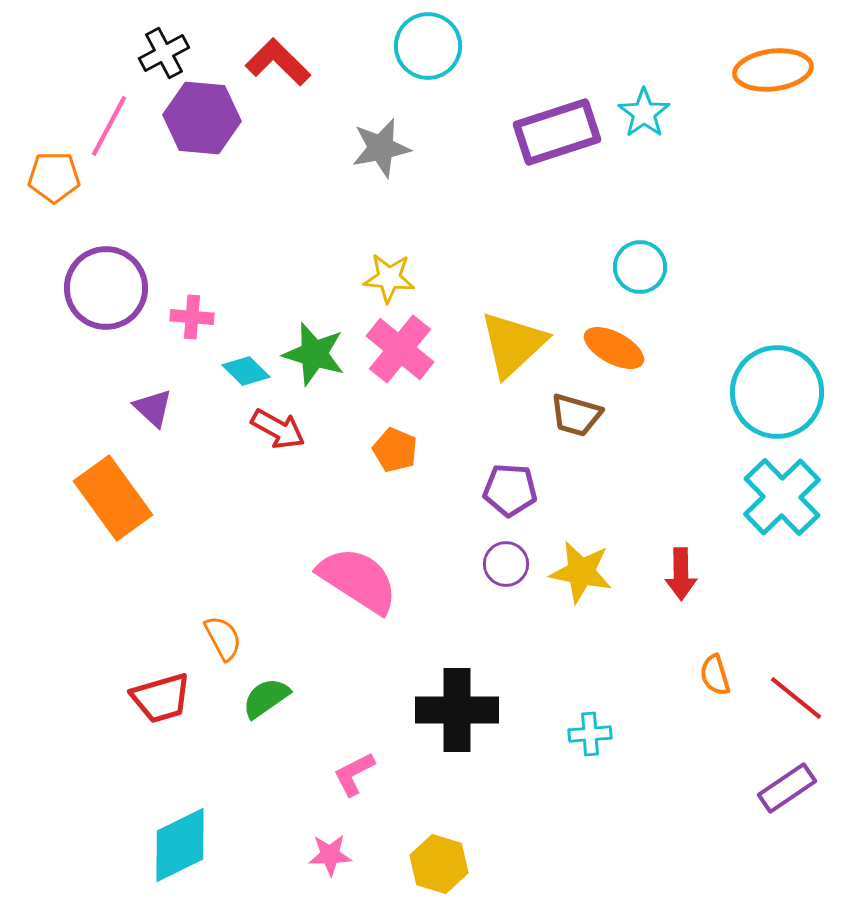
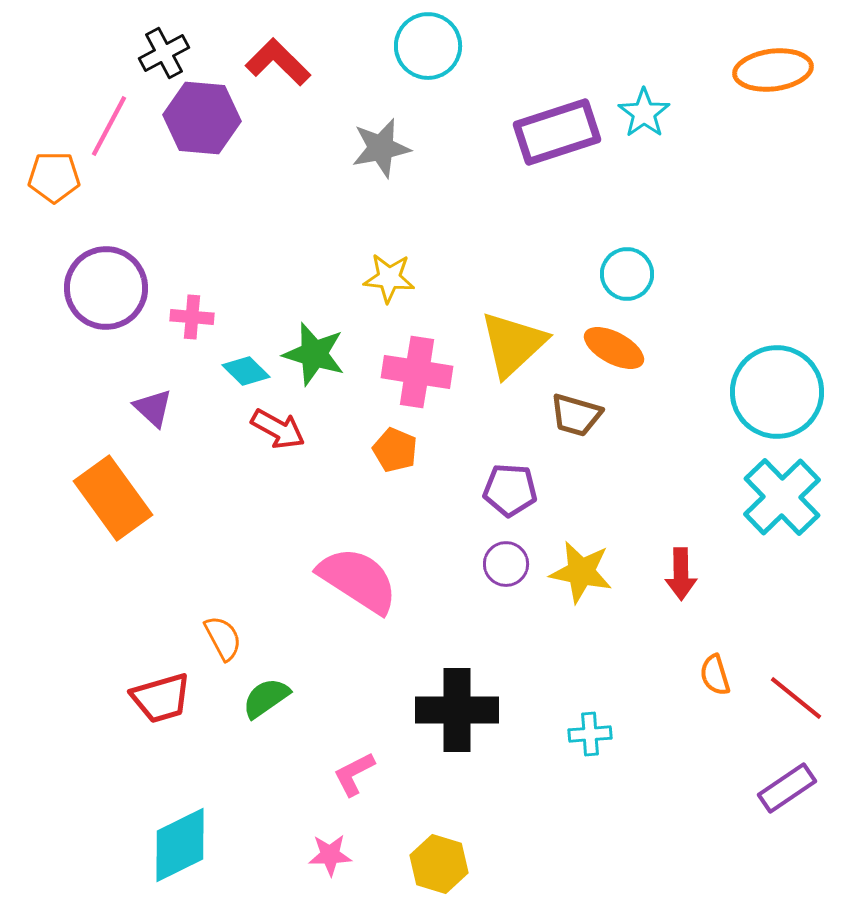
cyan circle at (640, 267): moved 13 px left, 7 px down
pink cross at (400, 349): moved 17 px right, 23 px down; rotated 30 degrees counterclockwise
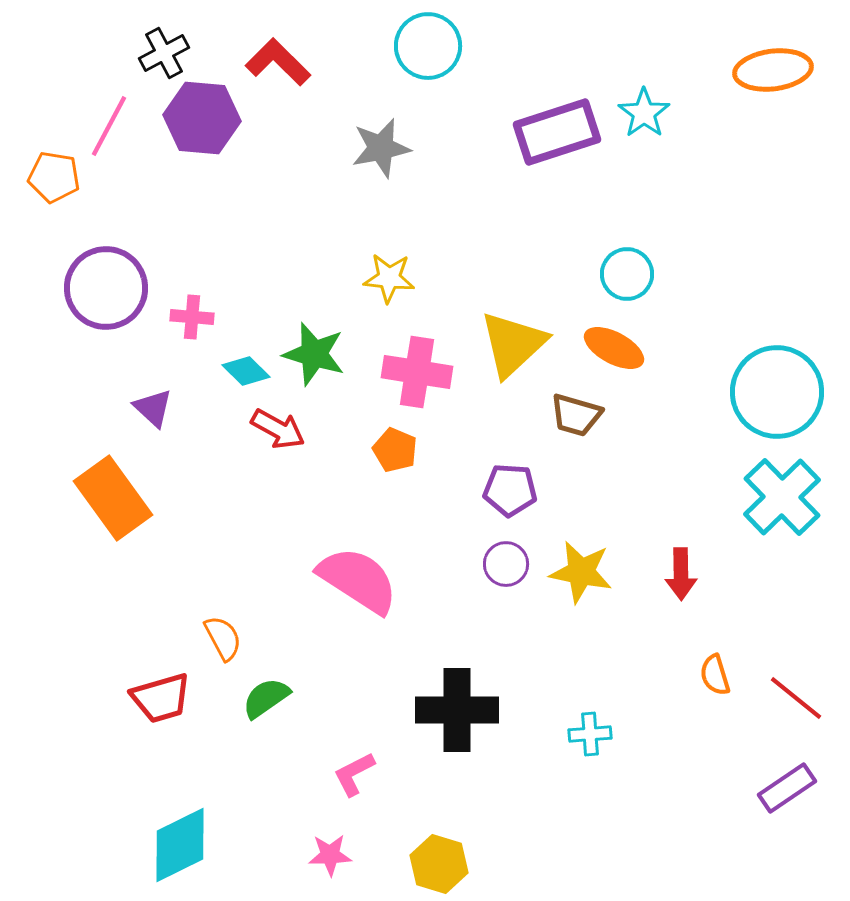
orange pentagon at (54, 177): rotated 9 degrees clockwise
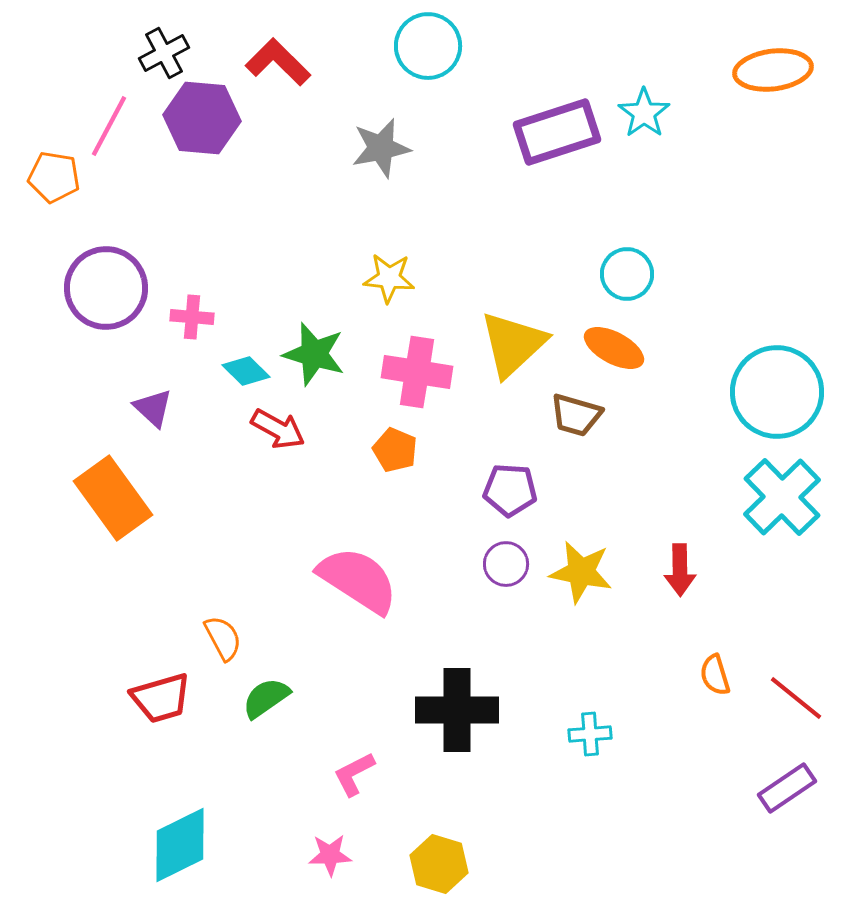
red arrow at (681, 574): moved 1 px left, 4 px up
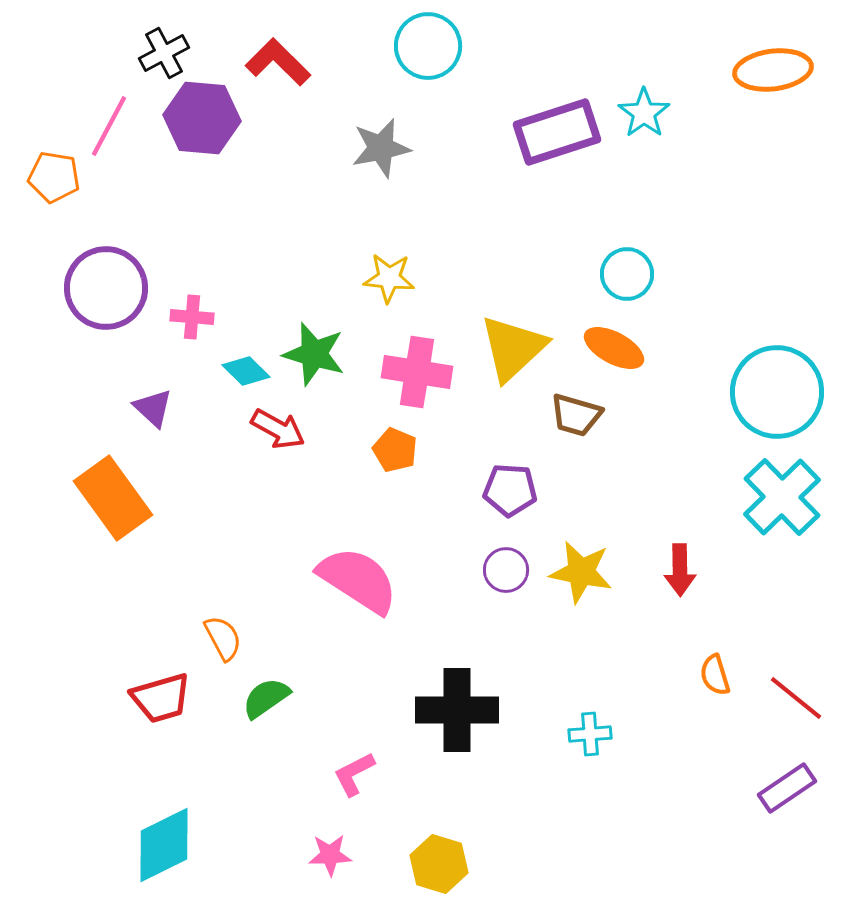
yellow triangle at (513, 344): moved 4 px down
purple circle at (506, 564): moved 6 px down
cyan diamond at (180, 845): moved 16 px left
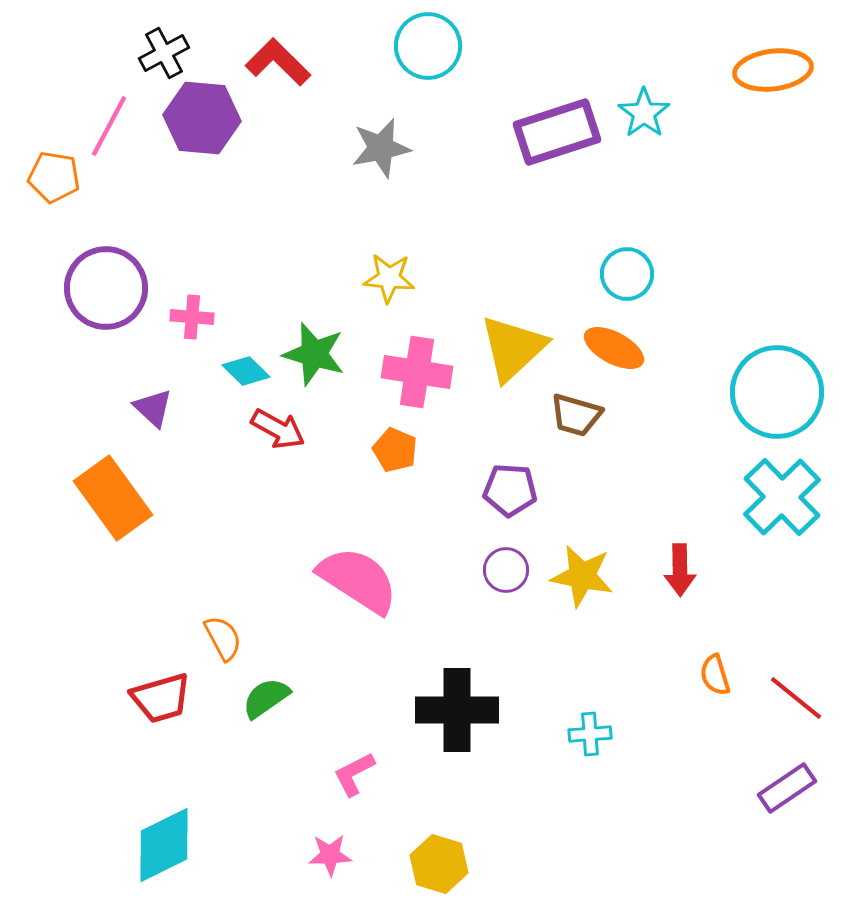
yellow star at (581, 572): moved 1 px right, 4 px down
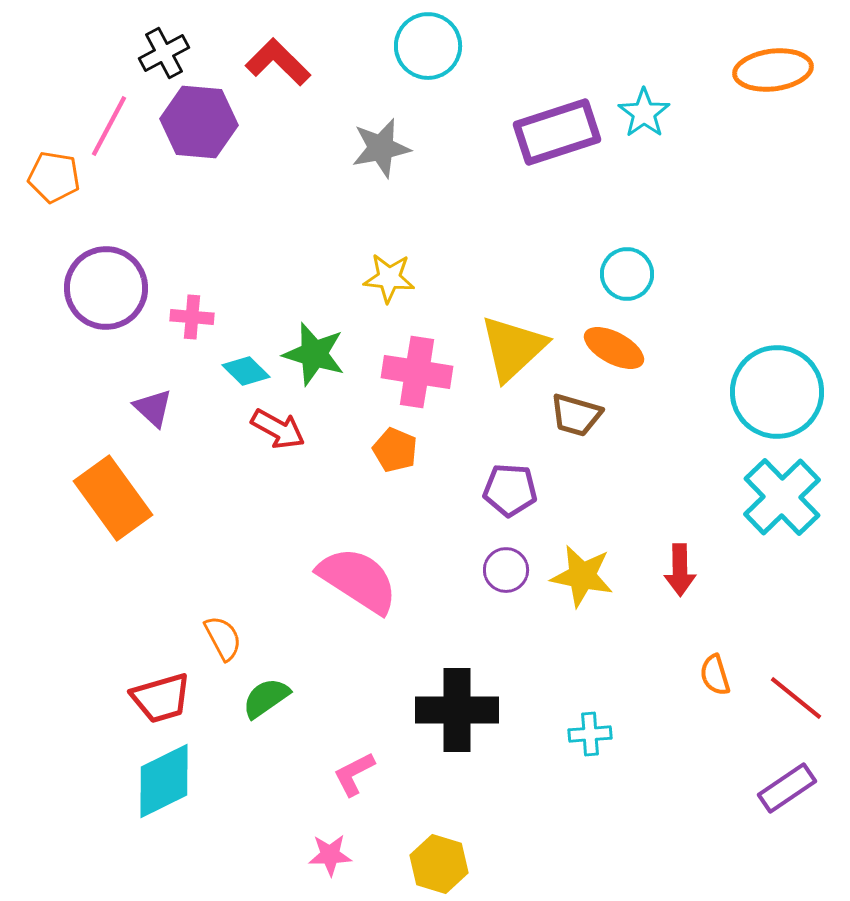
purple hexagon at (202, 118): moved 3 px left, 4 px down
cyan diamond at (164, 845): moved 64 px up
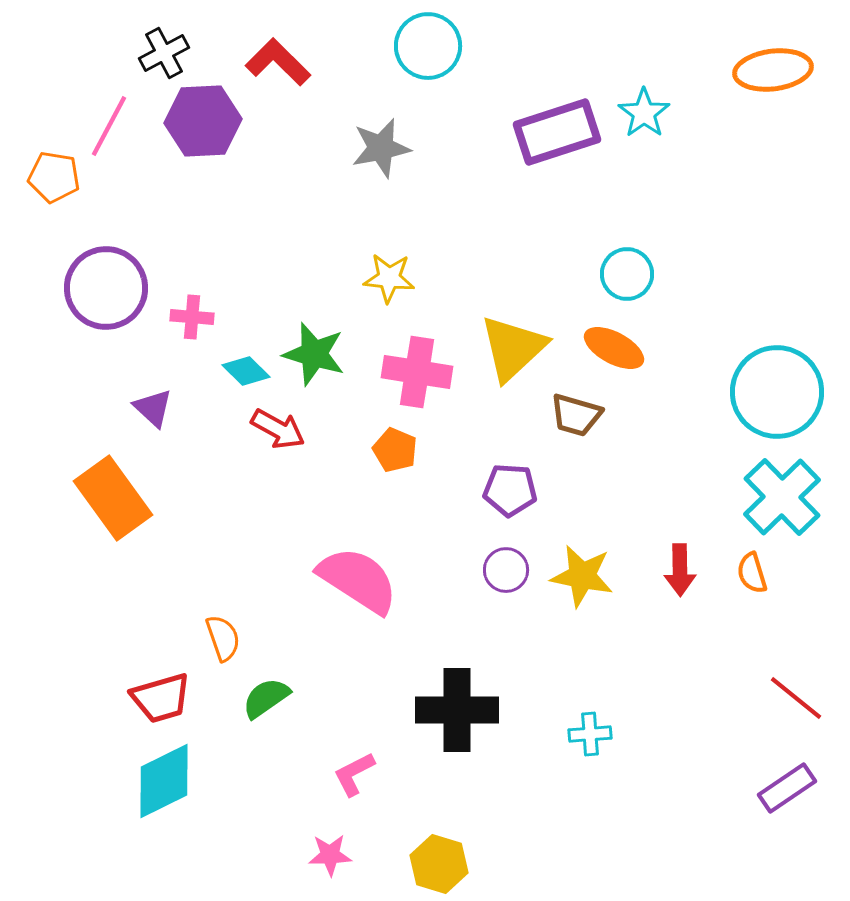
purple hexagon at (199, 122): moved 4 px right, 1 px up; rotated 8 degrees counterclockwise
orange semicircle at (223, 638): rotated 9 degrees clockwise
orange semicircle at (715, 675): moved 37 px right, 102 px up
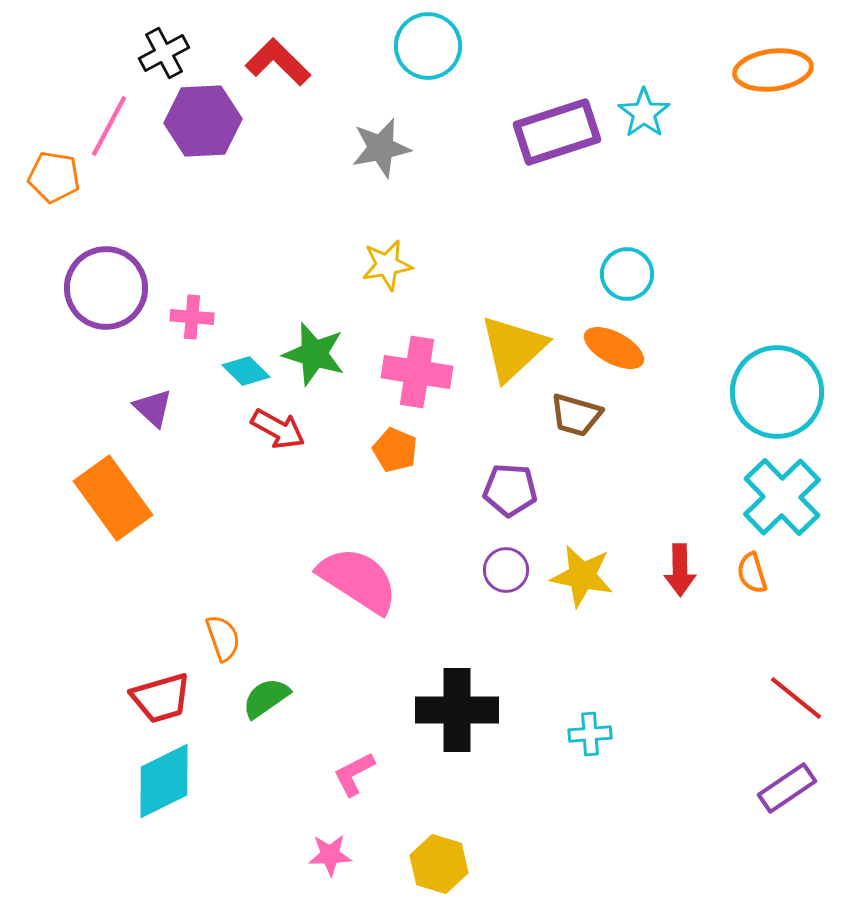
yellow star at (389, 278): moved 2 px left, 13 px up; rotated 15 degrees counterclockwise
